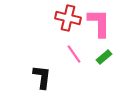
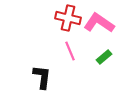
pink L-shape: rotated 56 degrees counterclockwise
pink line: moved 4 px left, 3 px up; rotated 12 degrees clockwise
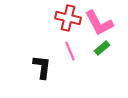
pink L-shape: rotated 152 degrees counterclockwise
green rectangle: moved 2 px left, 9 px up
black L-shape: moved 10 px up
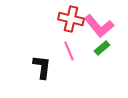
red cross: moved 3 px right, 1 px down
pink L-shape: moved 3 px down; rotated 12 degrees counterclockwise
pink line: moved 1 px left
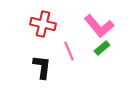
red cross: moved 28 px left, 5 px down
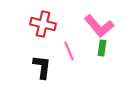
green rectangle: rotated 42 degrees counterclockwise
